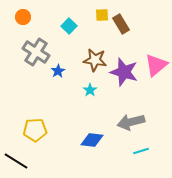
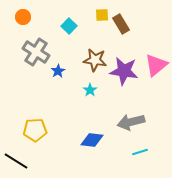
purple star: moved 1 px up; rotated 8 degrees counterclockwise
cyan line: moved 1 px left, 1 px down
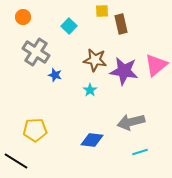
yellow square: moved 4 px up
brown rectangle: rotated 18 degrees clockwise
blue star: moved 3 px left, 4 px down; rotated 24 degrees counterclockwise
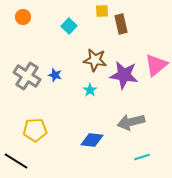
gray cross: moved 9 px left, 24 px down
purple star: moved 4 px down
cyan line: moved 2 px right, 5 px down
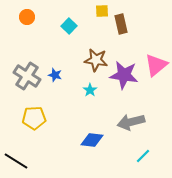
orange circle: moved 4 px right
brown star: moved 1 px right
yellow pentagon: moved 1 px left, 12 px up
cyan line: moved 1 px right, 1 px up; rotated 28 degrees counterclockwise
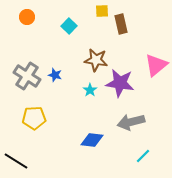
purple star: moved 4 px left, 8 px down
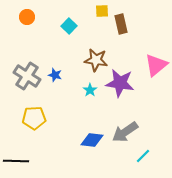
gray arrow: moved 6 px left, 10 px down; rotated 20 degrees counterclockwise
black line: rotated 30 degrees counterclockwise
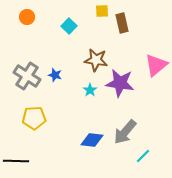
brown rectangle: moved 1 px right, 1 px up
gray arrow: rotated 16 degrees counterclockwise
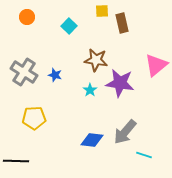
gray cross: moved 3 px left, 4 px up
cyan line: moved 1 px right, 1 px up; rotated 63 degrees clockwise
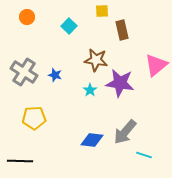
brown rectangle: moved 7 px down
black line: moved 4 px right
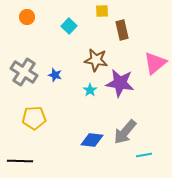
pink triangle: moved 1 px left, 2 px up
cyan line: rotated 28 degrees counterclockwise
